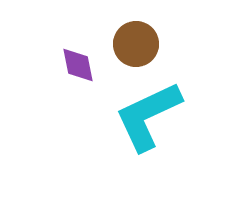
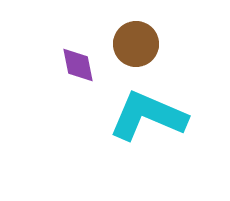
cyan L-shape: rotated 48 degrees clockwise
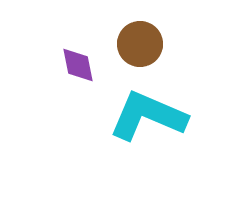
brown circle: moved 4 px right
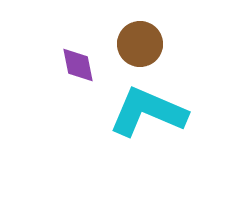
cyan L-shape: moved 4 px up
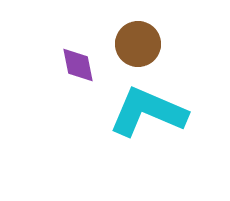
brown circle: moved 2 px left
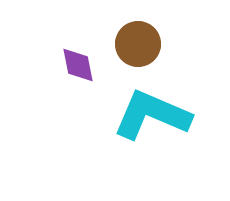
cyan L-shape: moved 4 px right, 3 px down
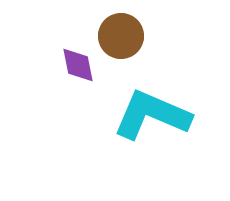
brown circle: moved 17 px left, 8 px up
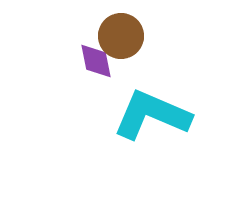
purple diamond: moved 18 px right, 4 px up
